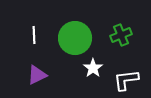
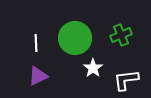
white line: moved 2 px right, 8 px down
purple triangle: moved 1 px right, 1 px down
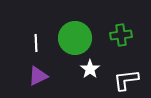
green cross: rotated 15 degrees clockwise
white star: moved 3 px left, 1 px down
